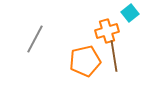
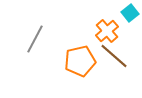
orange cross: rotated 25 degrees counterclockwise
brown line: rotated 40 degrees counterclockwise
orange pentagon: moved 5 px left
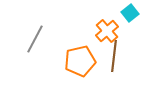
brown line: rotated 56 degrees clockwise
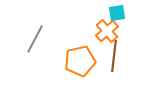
cyan square: moved 13 px left; rotated 30 degrees clockwise
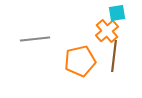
gray line: rotated 56 degrees clockwise
